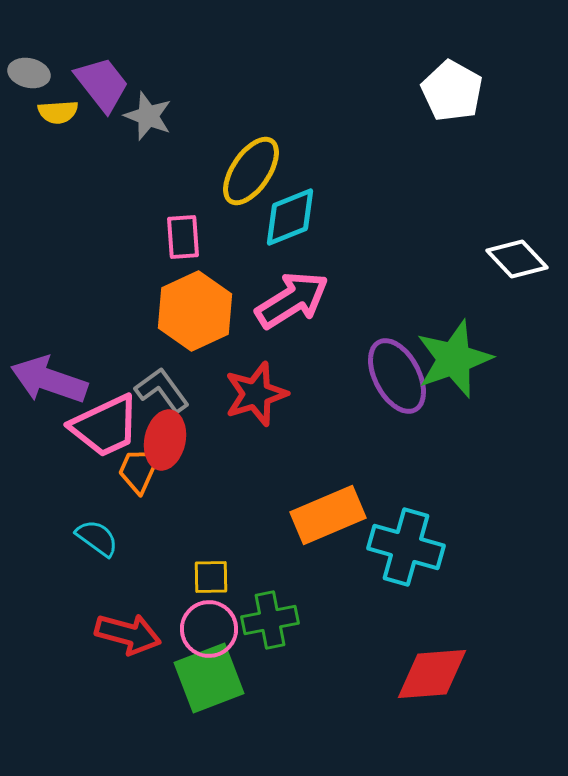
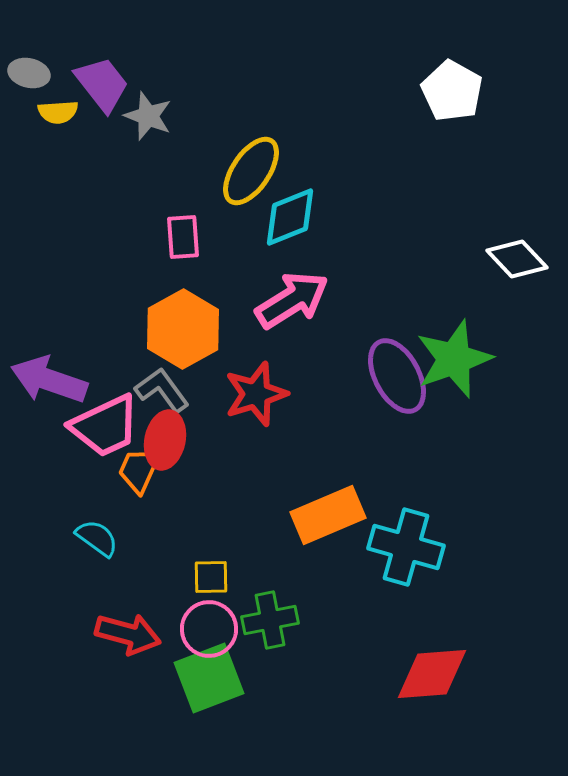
orange hexagon: moved 12 px left, 18 px down; rotated 4 degrees counterclockwise
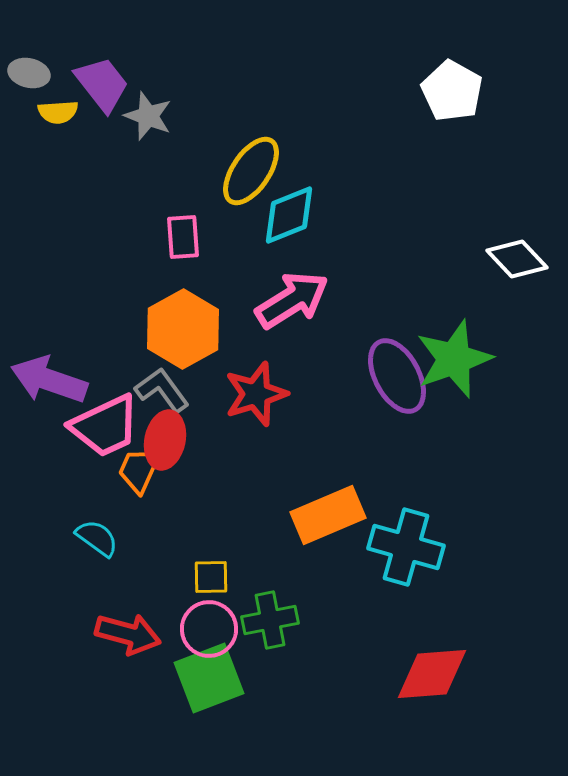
cyan diamond: moved 1 px left, 2 px up
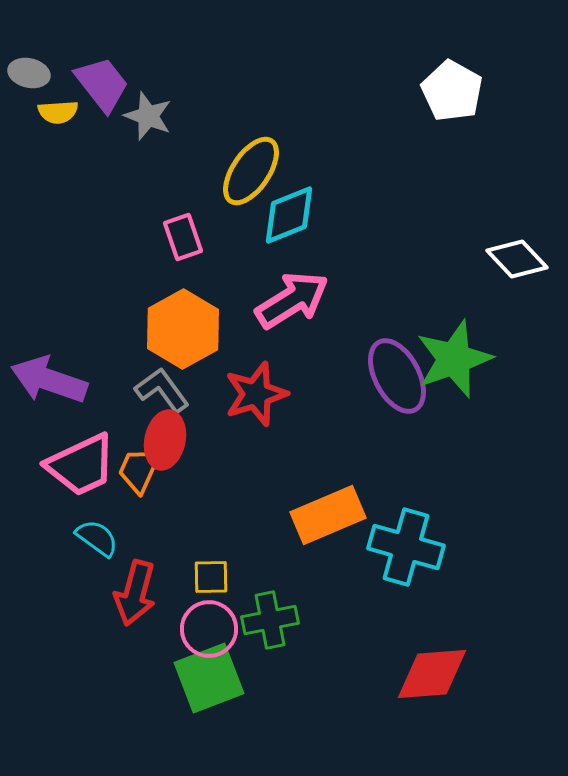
pink rectangle: rotated 15 degrees counterclockwise
pink trapezoid: moved 24 px left, 39 px down
red arrow: moved 7 px right, 41 px up; rotated 90 degrees clockwise
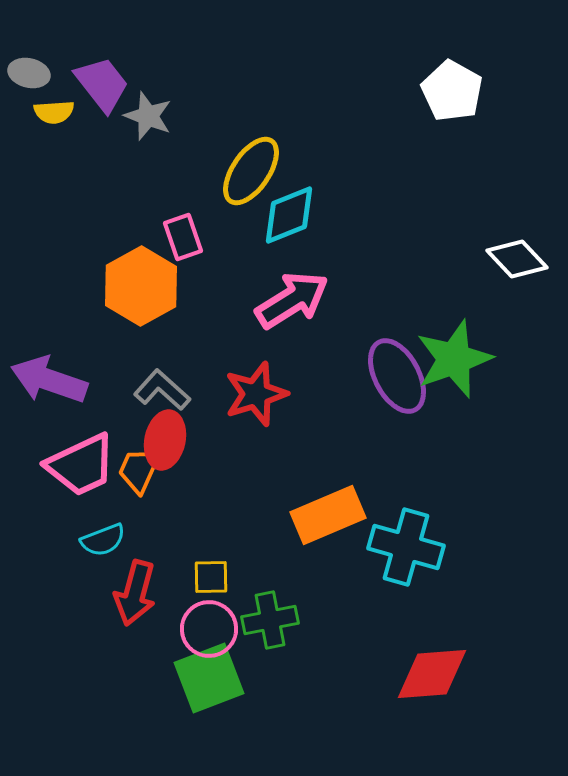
yellow semicircle: moved 4 px left
orange hexagon: moved 42 px left, 43 px up
gray L-shape: rotated 12 degrees counterclockwise
cyan semicircle: moved 6 px right, 2 px down; rotated 123 degrees clockwise
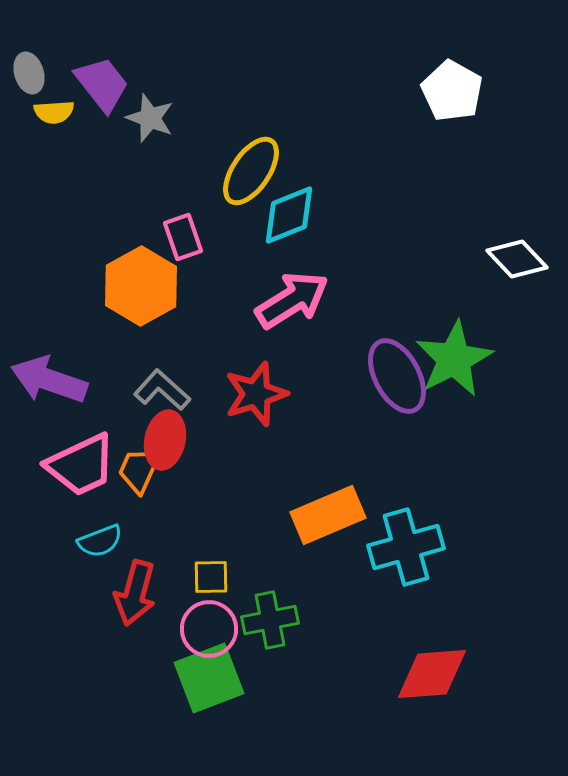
gray ellipse: rotated 60 degrees clockwise
gray star: moved 2 px right, 2 px down
green star: rotated 8 degrees counterclockwise
cyan semicircle: moved 3 px left, 1 px down
cyan cross: rotated 32 degrees counterclockwise
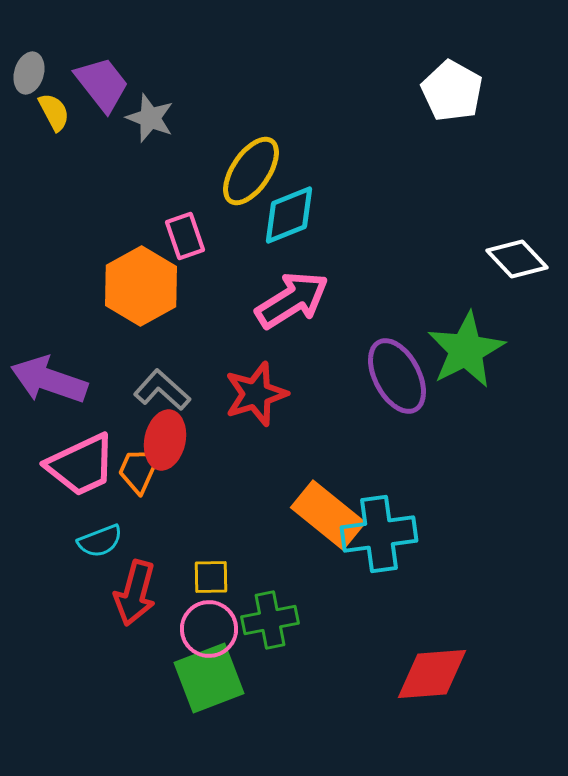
gray ellipse: rotated 33 degrees clockwise
yellow semicircle: rotated 114 degrees counterclockwise
pink rectangle: moved 2 px right, 1 px up
green star: moved 12 px right, 9 px up
orange rectangle: rotated 62 degrees clockwise
cyan cross: moved 27 px left, 13 px up; rotated 8 degrees clockwise
